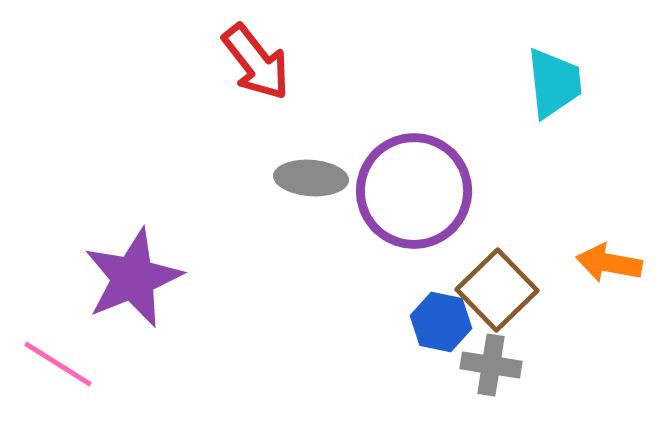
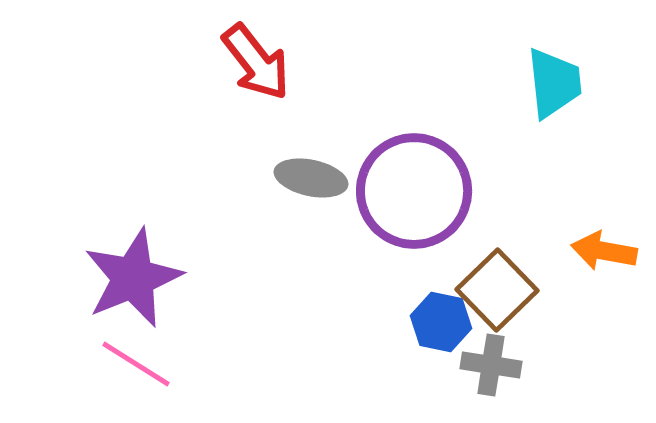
gray ellipse: rotated 8 degrees clockwise
orange arrow: moved 5 px left, 12 px up
pink line: moved 78 px right
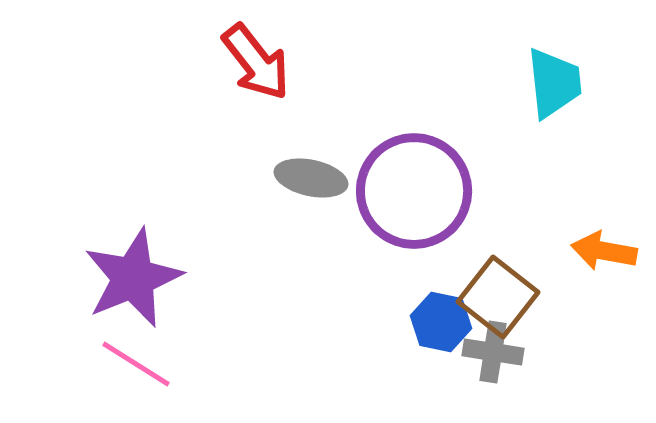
brown square: moved 1 px right, 7 px down; rotated 8 degrees counterclockwise
gray cross: moved 2 px right, 13 px up
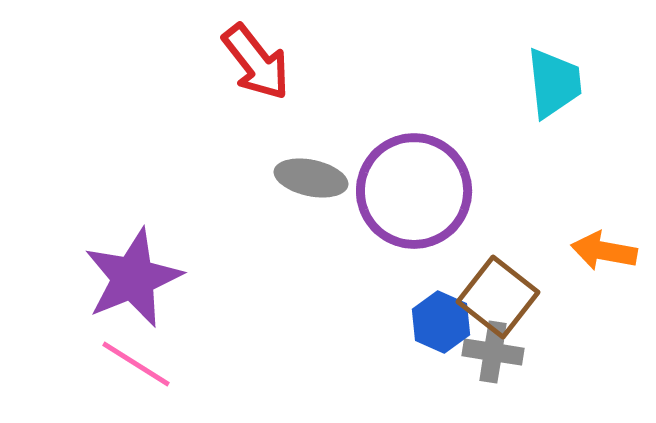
blue hexagon: rotated 12 degrees clockwise
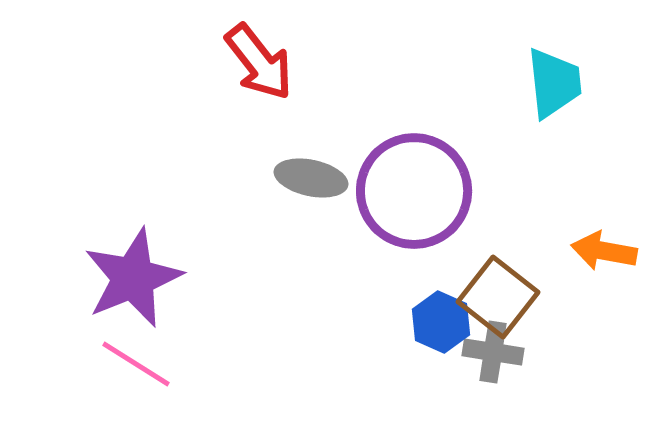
red arrow: moved 3 px right
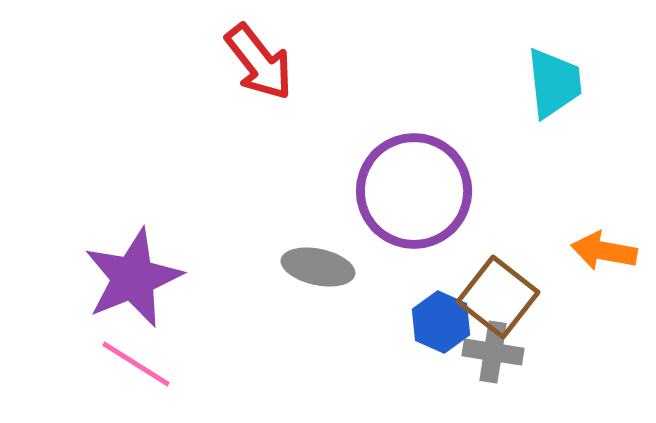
gray ellipse: moved 7 px right, 89 px down
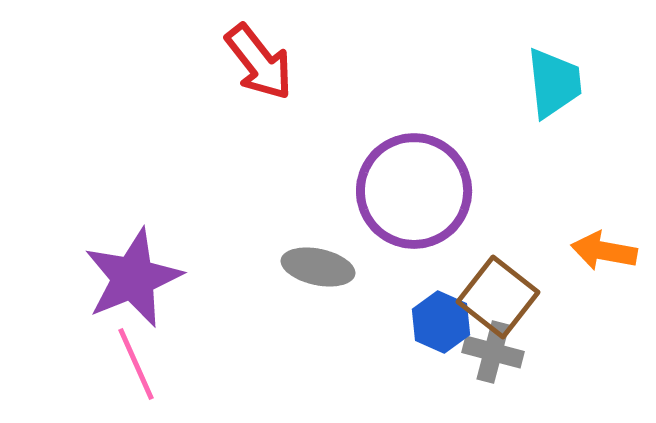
gray cross: rotated 6 degrees clockwise
pink line: rotated 34 degrees clockwise
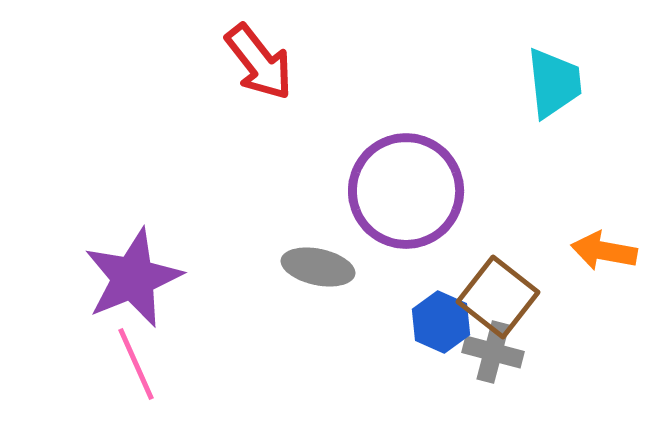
purple circle: moved 8 px left
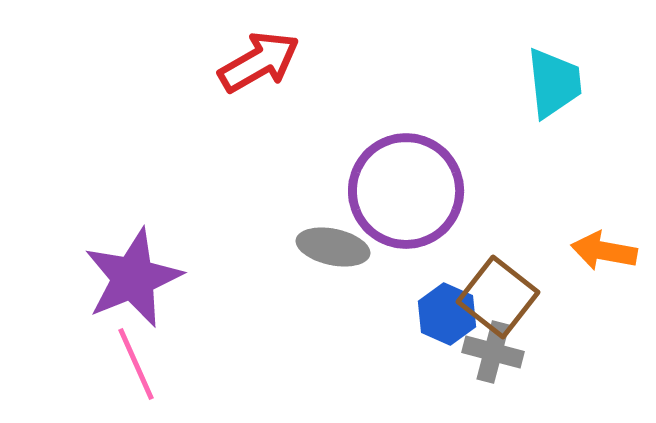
red arrow: rotated 82 degrees counterclockwise
gray ellipse: moved 15 px right, 20 px up
blue hexagon: moved 6 px right, 8 px up
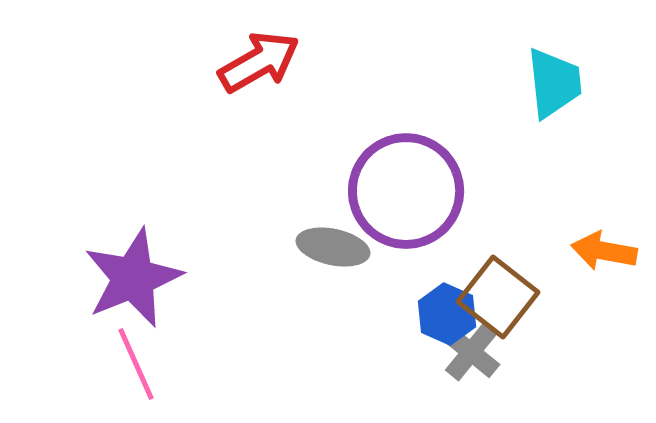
gray cross: moved 22 px left; rotated 24 degrees clockwise
